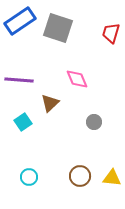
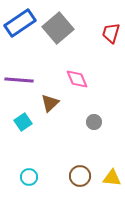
blue rectangle: moved 2 px down
gray square: rotated 32 degrees clockwise
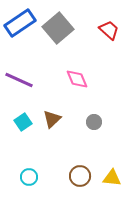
red trapezoid: moved 2 px left, 3 px up; rotated 115 degrees clockwise
purple line: rotated 20 degrees clockwise
brown triangle: moved 2 px right, 16 px down
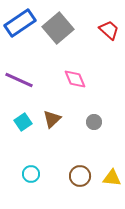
pink diamond: moved 2 px left
cyan circle: moved 2 px right, 3 px up
